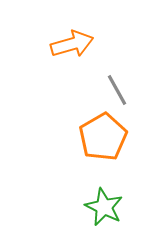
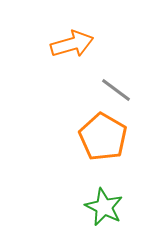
gray line: moved 1 px left; rotated 24 degrees counterclockwise
orange pentagon: rotated 12 degrees counterclockwise
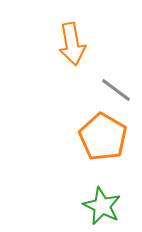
orange arrow: rotated 96 degrees clockwise
green star: moved 2 px left, 1 px up
